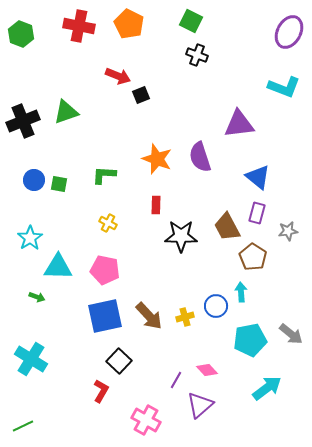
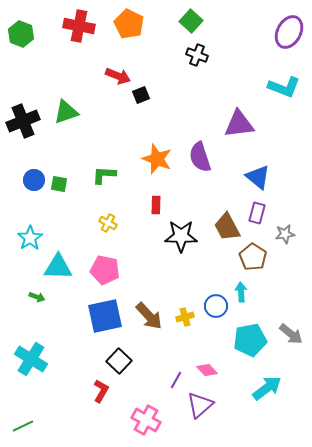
green square at (191, 21): rotated 15 degrees clockwise
gray star at (288, 231): moved 3 px left, 3 px down
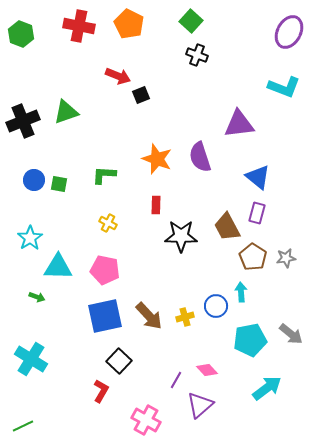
gray star at (285, 234): moved 1 px right, 24 px down
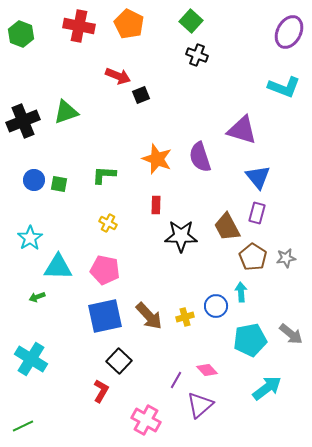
purple triangle at (239, 124): moved 3 px right, 6 px down; rotated 24 degrees clockwise
blue triangle at (258, 177): rotated 12 degrees clockwise
green arrow at (37, 297): rotated 140 degrees clockwise
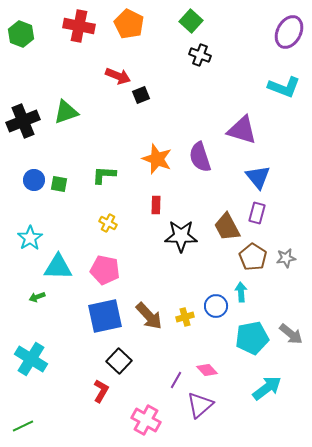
black cross at (197, 55): moved 3 px right
cyan pentagon at (250, 340): moved 2 px right, 2 px up
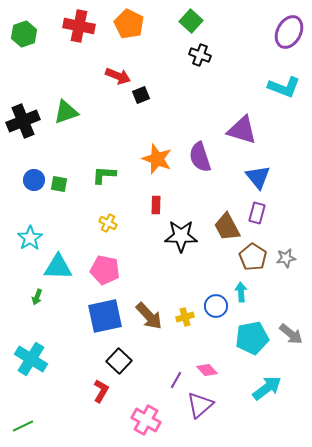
green hexagon at (21, 34): moved 3 px right; rotated 20 degrees clockwise
green arrow at (37, 297): rotated 49 degrees counterclockwise
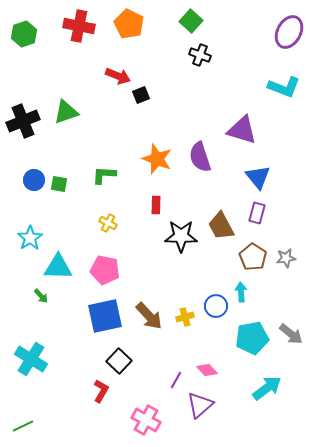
brown trapezoid at (227, 227): moved 6 px left, 1 px up
green arrow at (37, 297): moved 4 px right, 1 px up; rotated 63 degrees counterclockwise
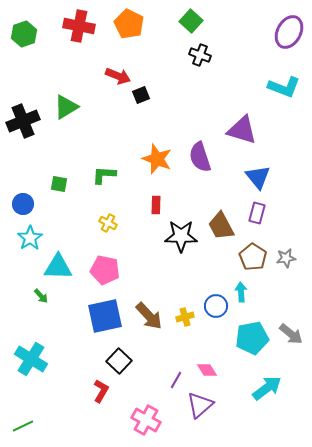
green triangle at (66, 112): moved 5 px up; rotated 12 degrees counterclockwise
blue circle at (34, 180): moved 11 px left, 24 px down
pink diamond at (207, 370): rotated 10 degrees clockwise
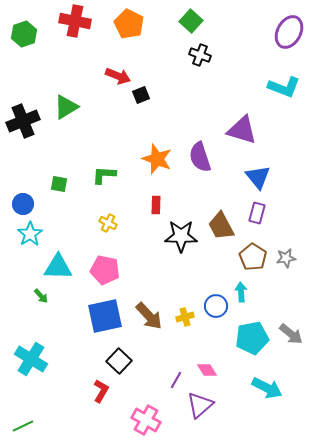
red cross at (79, 26): moved 4 px left, 5 px up
cyan star at (30, 238): moved 4 px up
cyan arrow at (267, 388): rotated 64 degrees clockwise
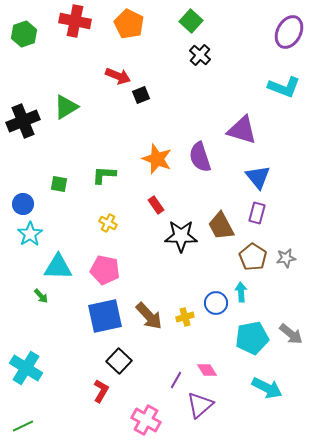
black cross at (200, 55): rotated 20 degrees clockwise
red rectangle at (156, 205): rotated 36 degrees counterclockwise
blue circle at (216, 306): moved 3 px up
cyan cross at (31, 359): moved 5 px left, 9 px down
